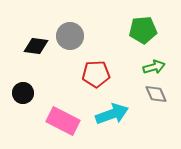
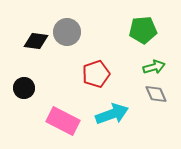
gray circle: moved 3 px left, 4 px up
black diamond: moved 5 px up
red pentagon: rotated 16 degrees counterclockwise
black circle: moved 1 px right, 5 px up
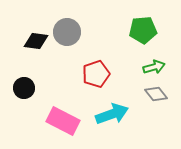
gray diamond: rotated 15 degrees counterclockwise
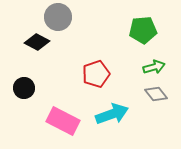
gray circle: moved 9 px left, 15 px up
black diamond: moved 1 px right, 1 px down; rotated 20 degrees clockwise
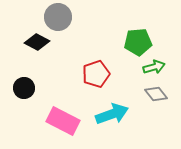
green pentagon: moved 5 px left, 12 px down
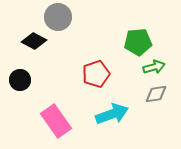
black diamond: moved 3 px left, 1 px up
black circle: moved 4 px left, 8 px up
gray diamond: rotated 60 degrees counterclockwise
pink rectangle: moved 7 px left; rotated 28 degrees clockwise
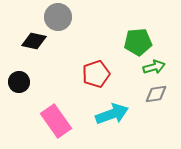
black diamond: rotated 15 degrees counterclockwise
black circle: moved 1 px left, 2 px down
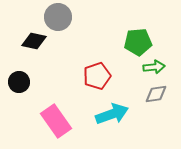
green arrow: rotated 10 degrees clockwise
red pentagon: moved 1 px right, 2 px down
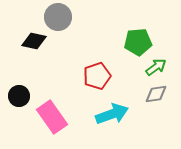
green arrow: moved 2 px right; rotated 30 degrees counterclockwise
black circle: moved 14 px down
pink rectangle: moved 4 px left, 4 px up
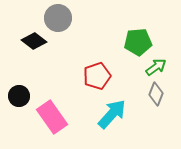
gray circle: moved 1 px down
black diamond: rotated 25 degrees clockwise
gray diamond: rotated 60 degrees counterclockwise
cyan arrow: rotated 28 degrees counterclockwise
